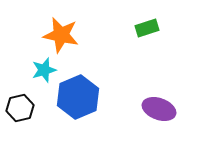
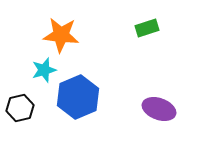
orange star: rotated 6 degrees counterclockwise
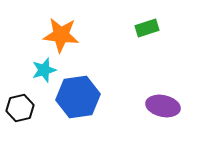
blue hexagon: rotated 15 degrees clockwise
purple ellipse: moved 4 px right, 3 px up; rotated 8 degrees counterclockwise
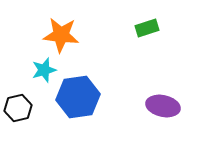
black hexagon: moved 2 px left
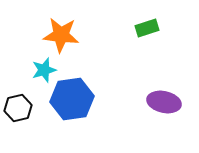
blue hexagon: moved 6 px left, 2 px down
purple ellipse: moved 1 px right, 4 px up
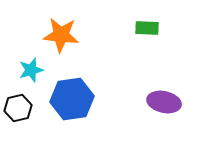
green rectangle: rotated 20 degrees clockwise
cyan star: moved 13 px left
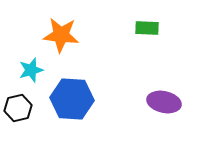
blue hexagon: rotated 12 degrees clockwise
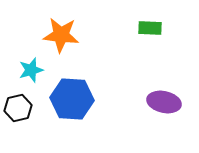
green rectangle: moved 3 px right
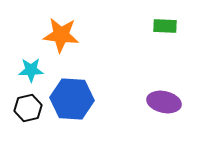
green rectangle: moved 15 px right, 2 px up
cyan star: rotated 15 degrees clockwise
black hexagon: moved 10 px right
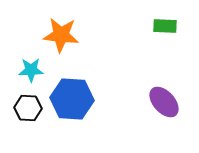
purple ellipse: rotated 36 degrees clockwise
black hexagon: rotated 16 degrees clockwise
